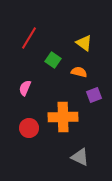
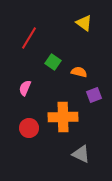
yellow triangle: moved 20 px up
green square: moved 2 px down
gray triangle: moved 1 px right, 3 px up
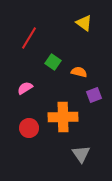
pink semicircle: rotated 35 degrees clockwise
gray triangle: rotated 30 degrees clockwise
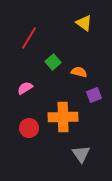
green square: rotated 14 degrees clockwise
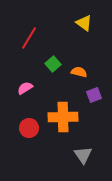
green square: moved 2 px down
gray triangle: moved 2 px right, 1 px down
